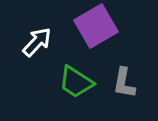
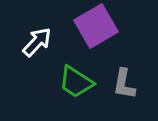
gray L-shape: moved 1 px down
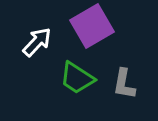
purple square: moved 4 px left
green trapezoid: moved 1 px right, 4 px up
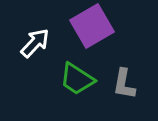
white arrow: moved 2 px left, 1 px down
green trapezoid: moved 1 px down
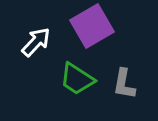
white arrow: moved 1 px right, 1 px up
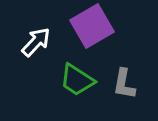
green trapezoid: moved 1 px down
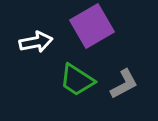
white arrow: rotated 36 degrees clockwise
gray L-shape: rotated 128 degrees counterclockwise
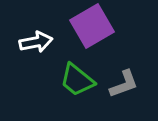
green trapezoid: rotated 6 degrees clockwise
gray L-shape: rotated 8 degrees clockwise
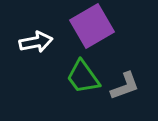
green trapezoid: moved 6 px right, 3 px up; rotated 15 degrees clockwise
gray L-shape: moved 1 px right, 2 px down
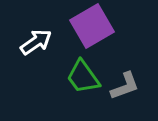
white arrow: rotated 24 degrees counterclockwise
